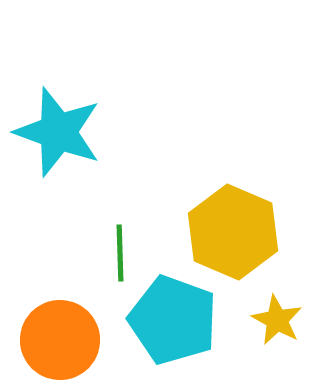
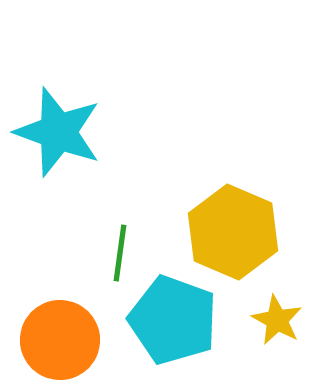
green line: rotated 10 degrees clockwise
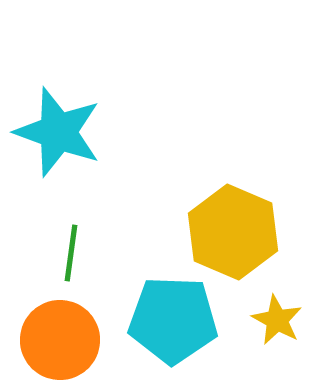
green line: moved 49 px left
cyan pentagon: rotated 18 degrees counterclockwise
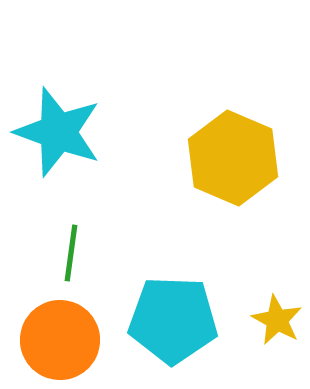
yellow hexagon: moved 74 px up
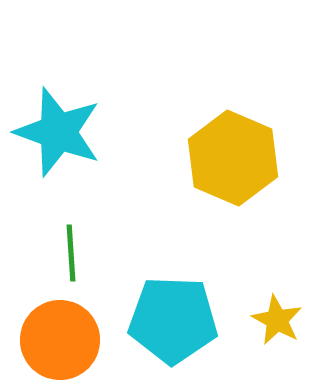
green line: rotated 12 degrees counterclockwise
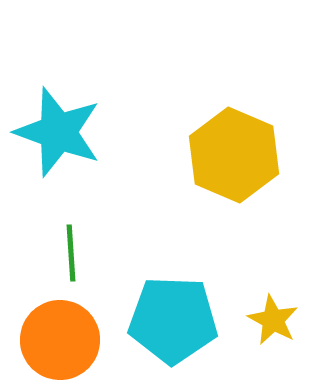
yellow hexagon: moved 1 px right, 3 px up
yellow star: moved 4 px left
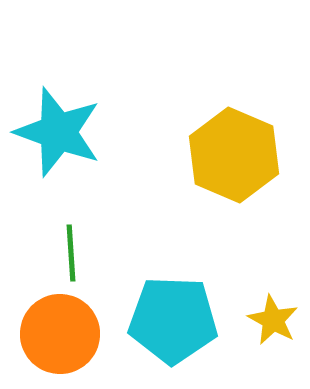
orange circle: moved 6 px up
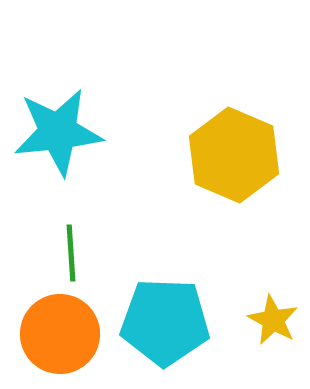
cyan star: rotated 26 degrees counterclockwise
cyan pentagon: moved 8 px left, 2 px down
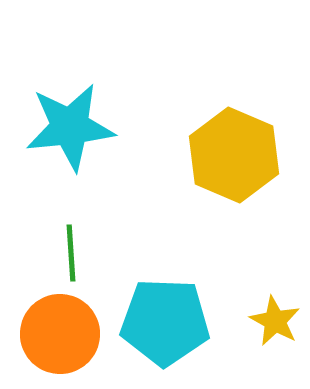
cyan star: moved 12 px right, 5 px up
yellow star: moved 2 px right, 1 px down
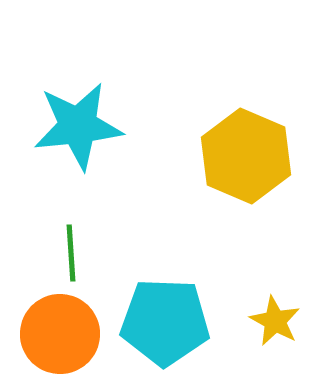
cyan star: moved 8 px right, 1 px up
yellow hexagon: moved 12 px right, 1 px down
